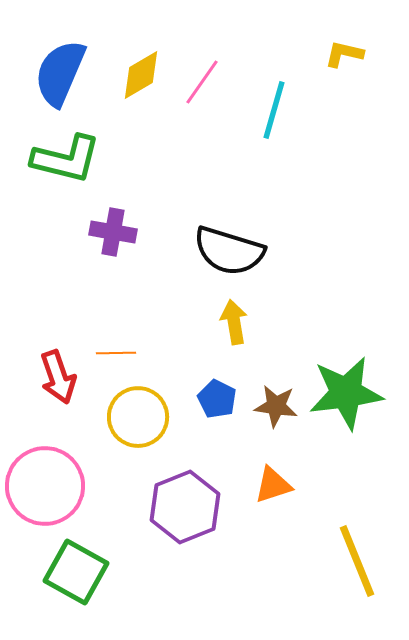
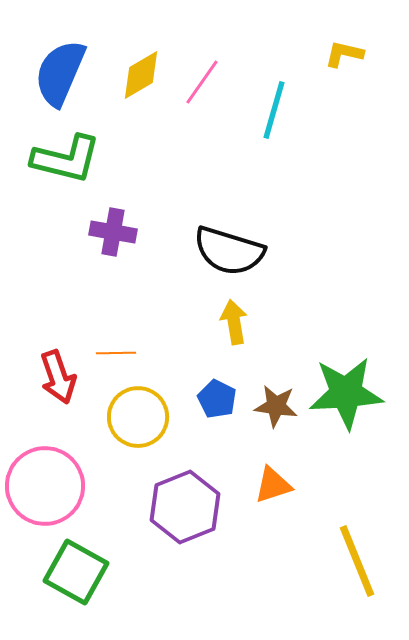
green star: rotated 4 degrees clockwise
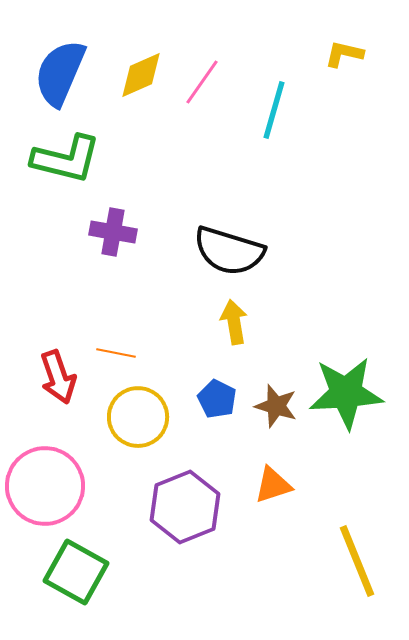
yellow diamond: rotated 6 degrees clockwise
orange line: rotated 12 degrees clockwise
brown star: rotated 9 degrees clockwise
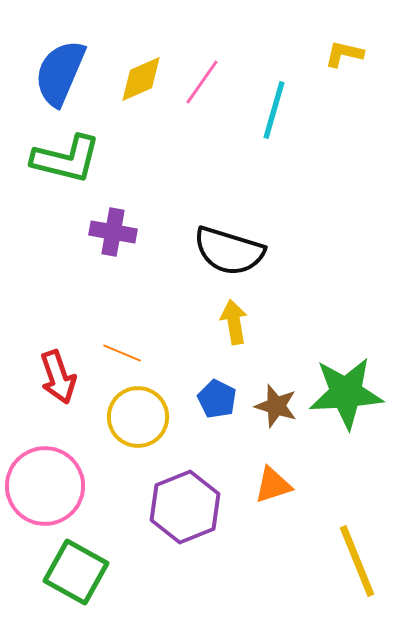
yellow diamond: moved 4 px down
orange line: moved 6 px right; rotated 12 degrees clockwise
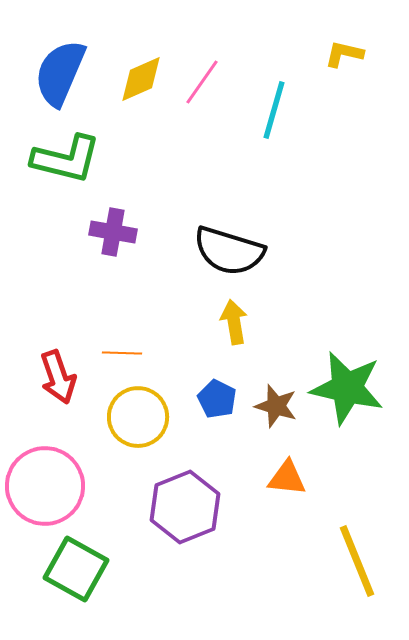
orange line: rotated 21 degrees counterclockwise
green star: moved 1 px right, 5 px up; rotated 16 degrees clockwise
orange triangle: moved 14 px right, 7 px up; rotated 24 degrees clockwise
green square: moved 3 px up
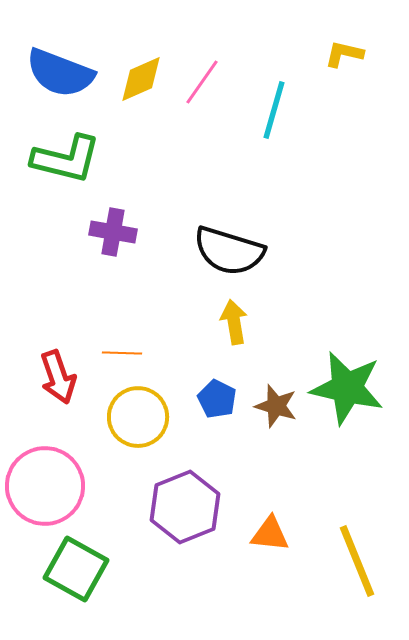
blue semicircle: rotated 92 degrees counterclockwise
orange triangle: moved 17 px left, 56 px down
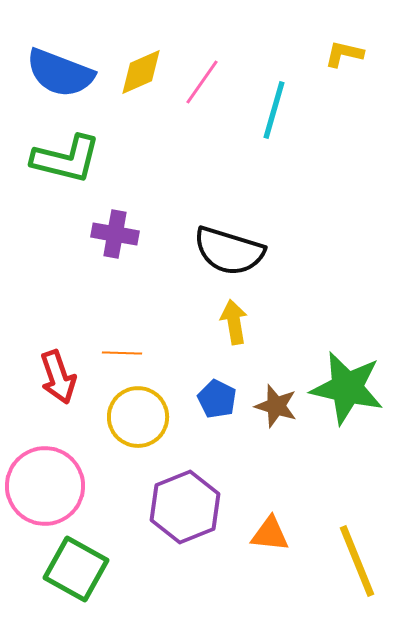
yellow diamond: moved 7 px up
purple cross: moved 2 px right, 2 px down
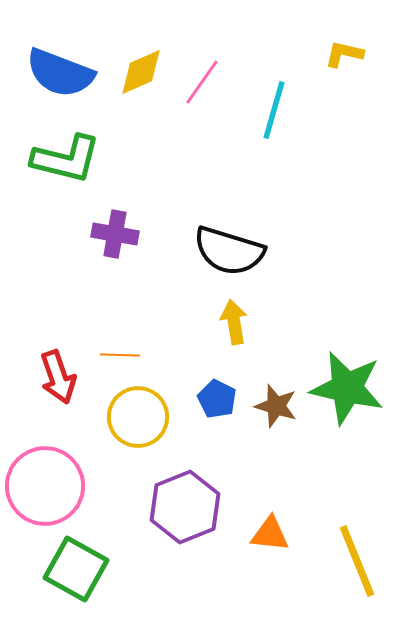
orange line: moved 2 px left, 2 px down
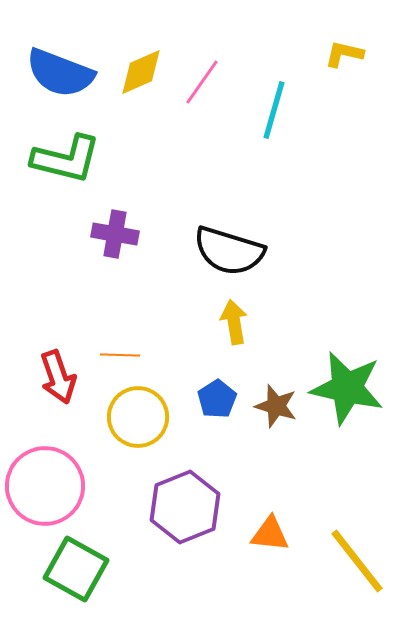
blue pentagon: rotated 12 degrees clockwise
yellow line: rotated 16 degrees counterclockwise
